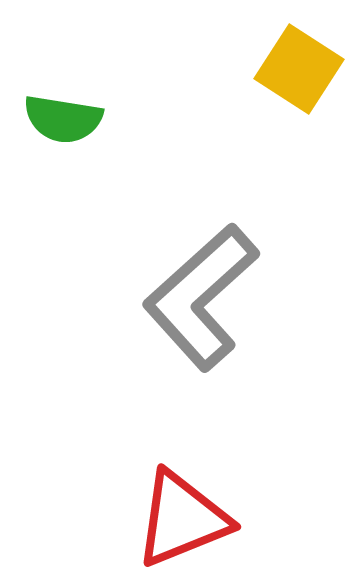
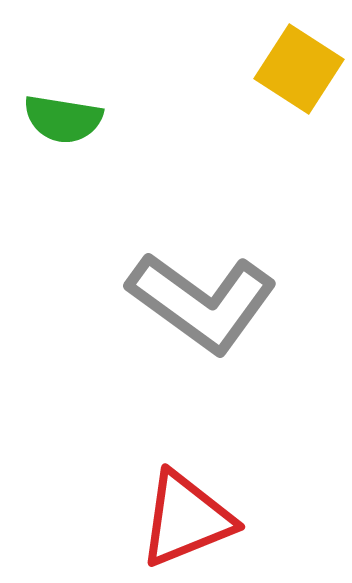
gray L-shape: moved 1 px right, 5 px down; rotated 102 degrees counterclockwise
red triangle: moved 4 px right
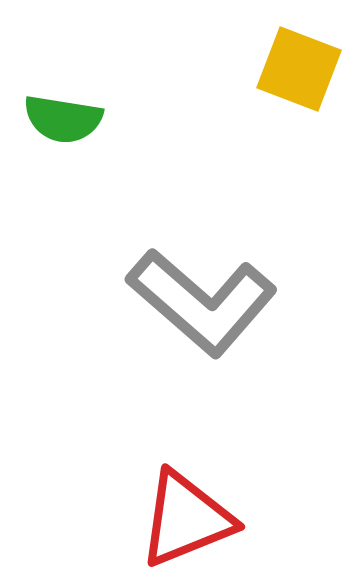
yellow square: rotated 12 degrees counterclockwise
gray L-shape: rotated 5 degrees clockwise
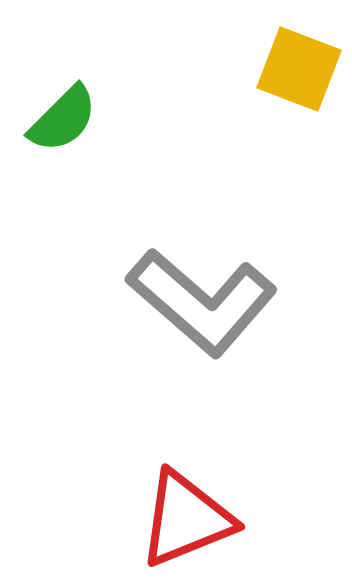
green semicircle: rotated 54 degrees counterclockwise
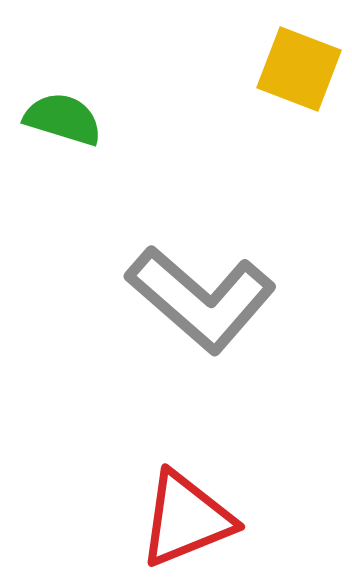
green semicircle: rotated 118 degrees counterclockwise
gray L-shape: moved 1 px left, 3 px up
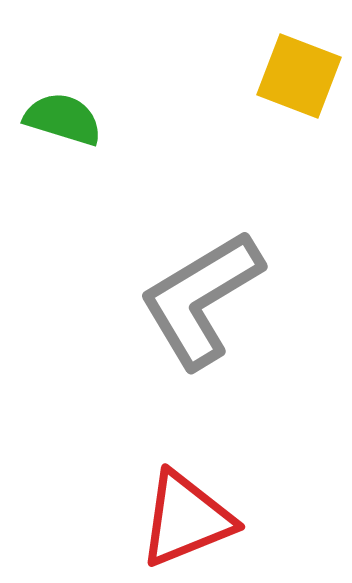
yellow square: moved 7 px down
gray L-shape: rotated 108 degrees clockwise
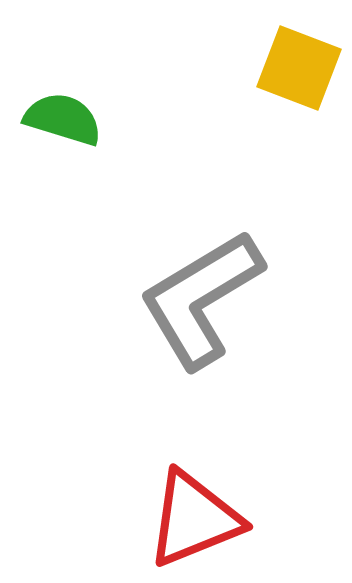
yellow square: moved 8 px up
red triangle: moved 8 px right
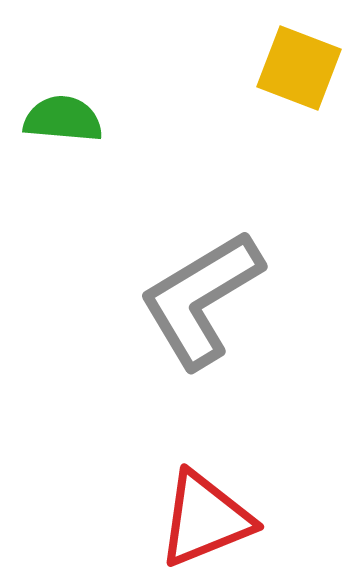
green semicircle: rotated 12 degrees counterclockwise
red triangle: moved 11 px right
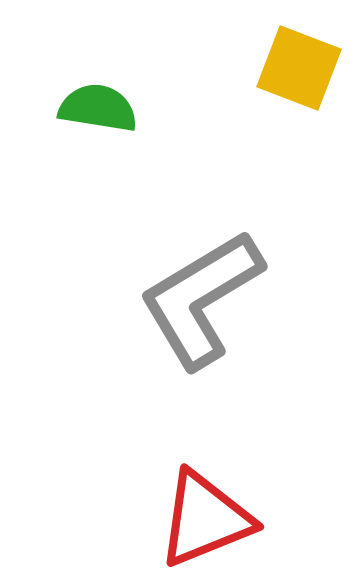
green semicircle: moved 35 px right, 11 px up; rotated 4 degrees clockwise
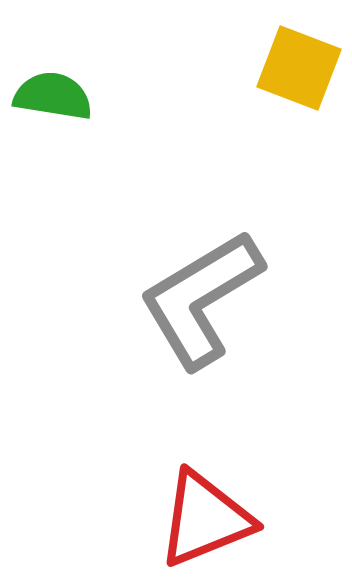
green semicircle: moved 45 px left, 12 px up
